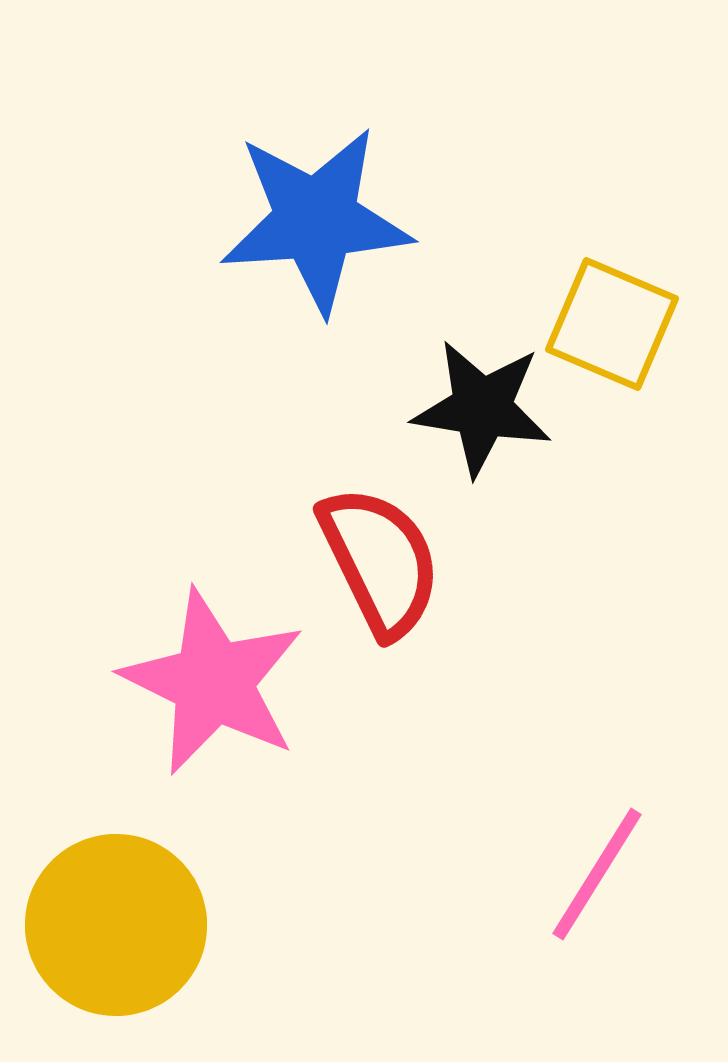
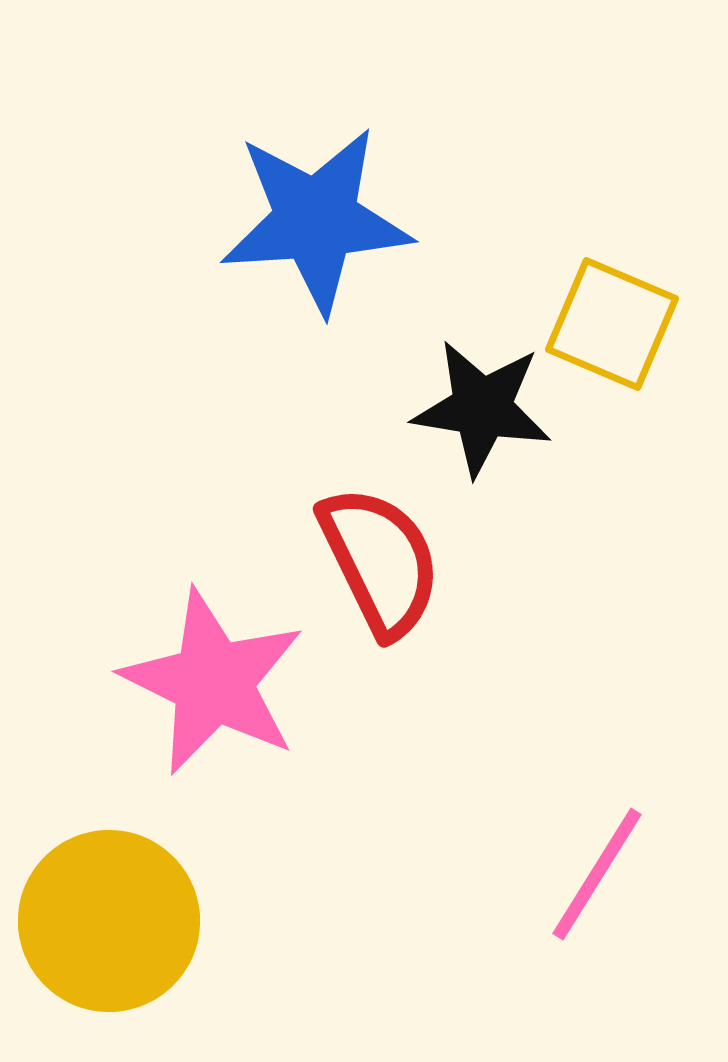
yellow circle: moved 7 px left, 4 px up
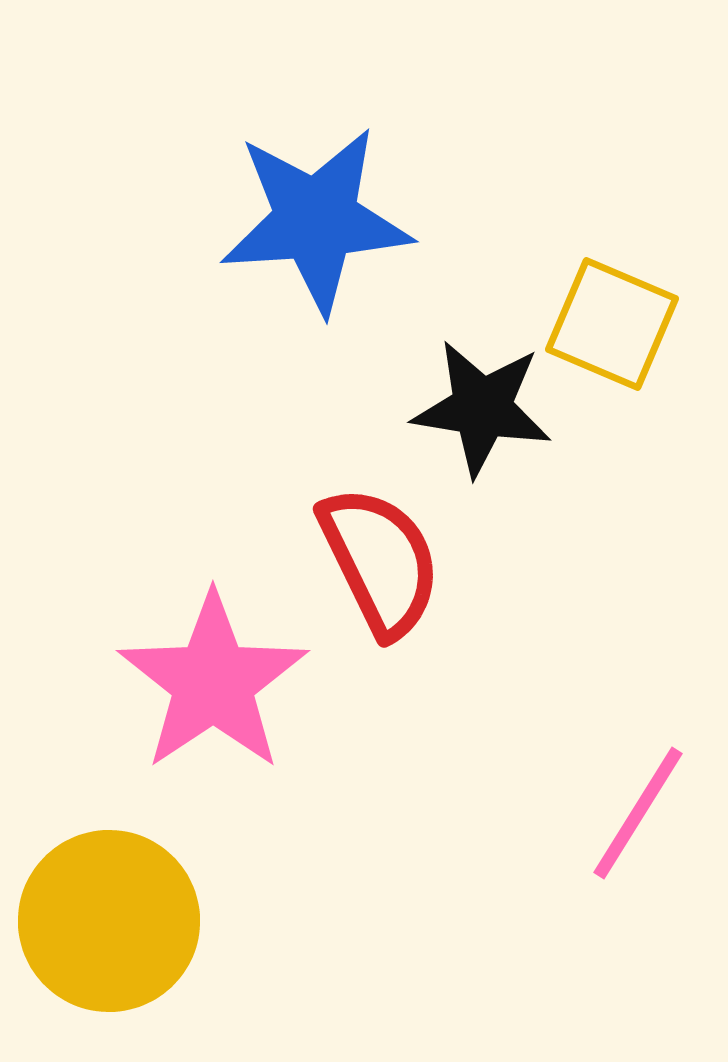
pink star: rotated 12 degrees clockwise
pink line: moved 41 px right, 61 px up
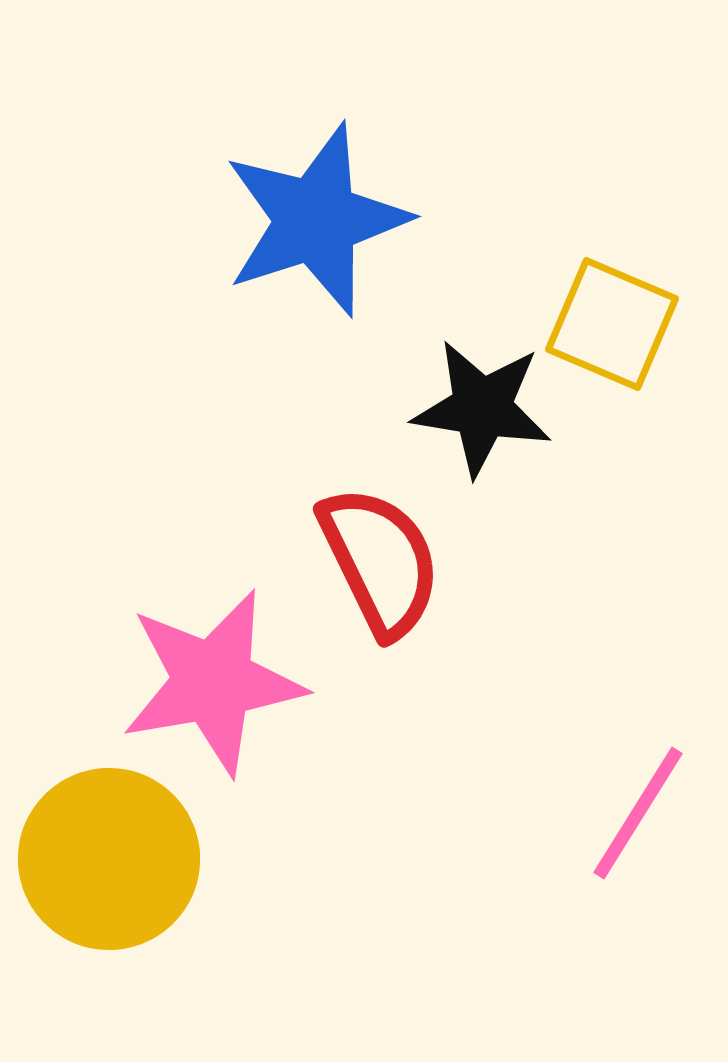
blue star: rotated 14 degrees counterclockwise
pink star: rotated 24 degrees clockwise
yellow circle: moved 62 px up
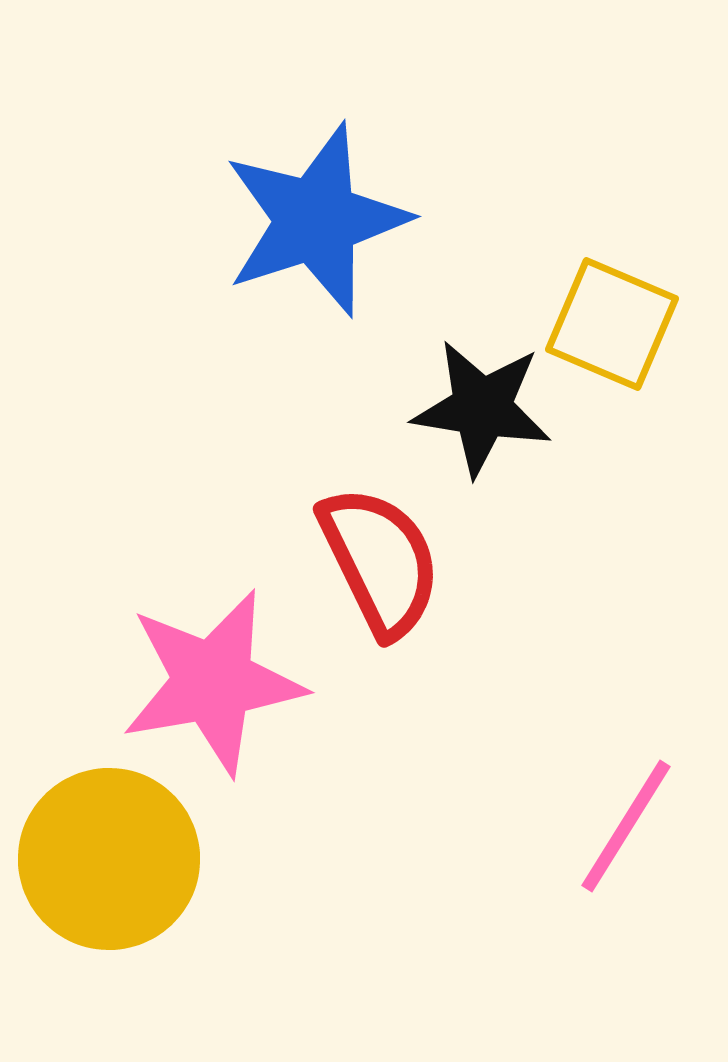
pink line: moved 12 px left, 13 px down
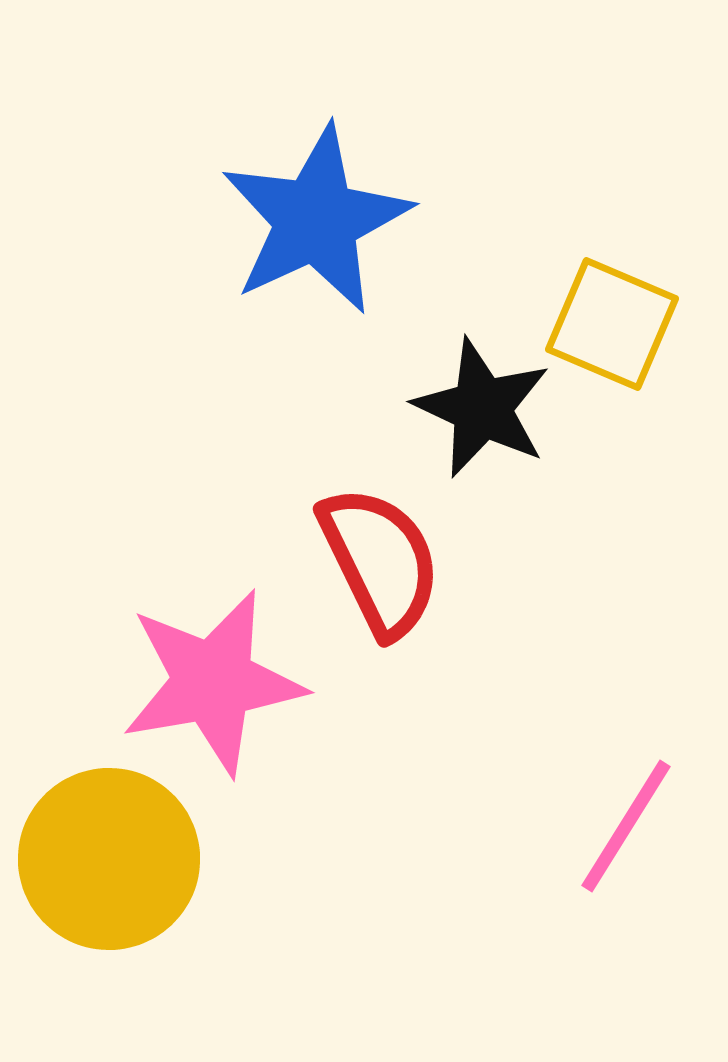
blue star: rotated 7 degrees counterclockwise
black star: rotated 16 degrees clockwise
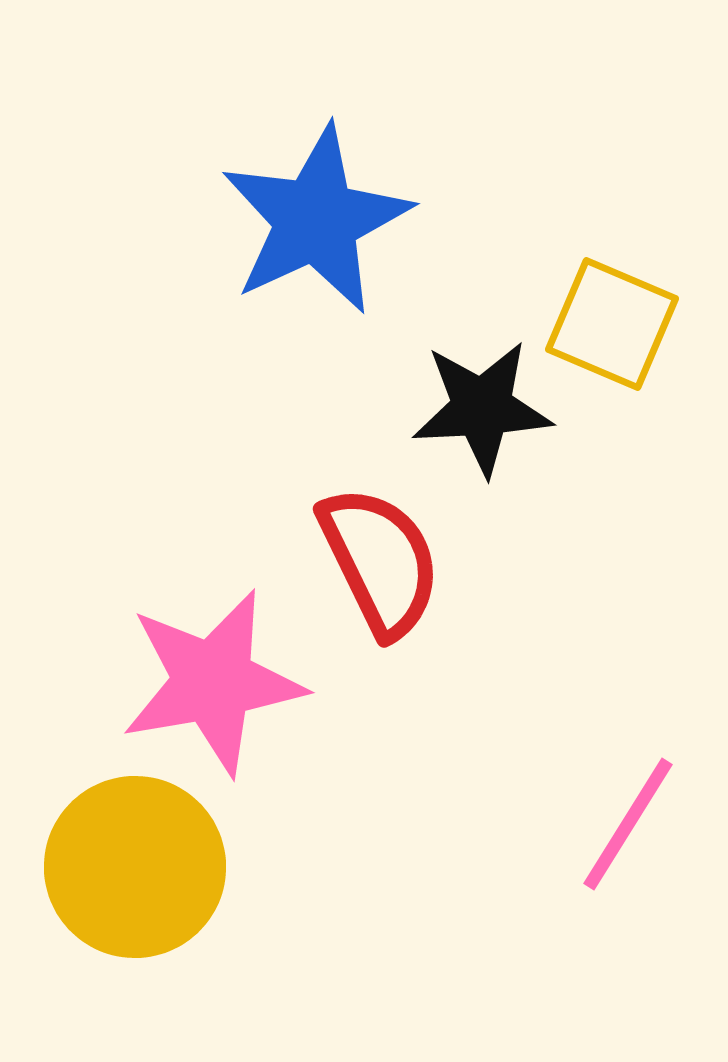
black star: rotated 28 degrees counterclockwise
pink line: moved 2 px right, 2 px up
yellow circle: moved 26 px right, 8 px down
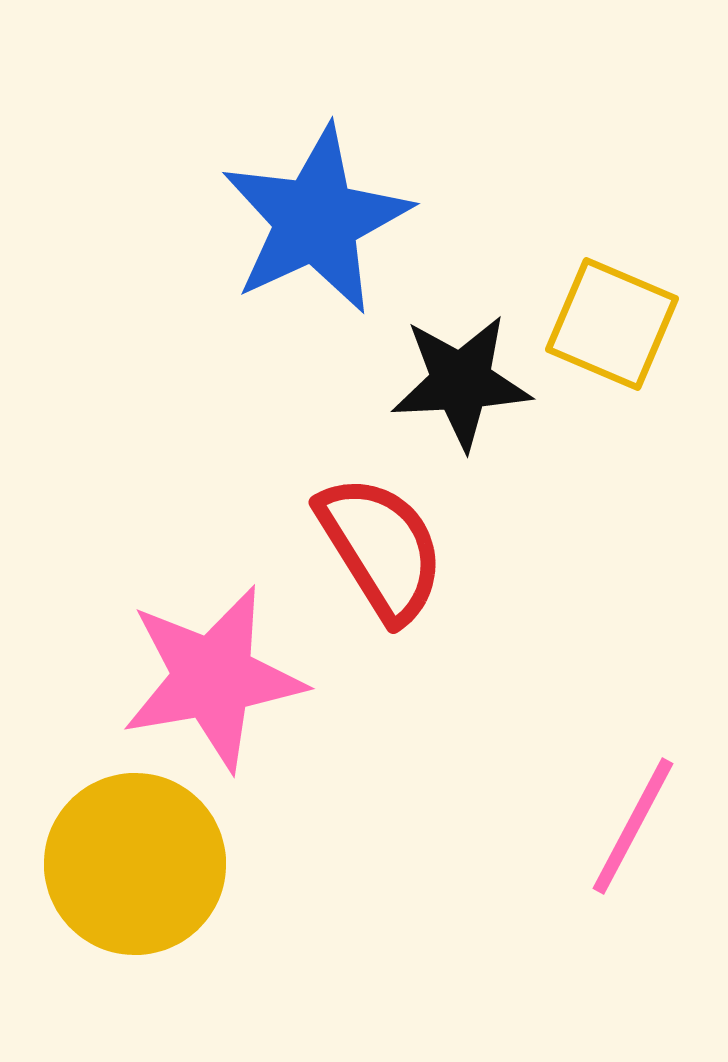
black star: moved 21 px left, 26 px up
red semicircle: moved 1 px right, 13 px up; rotated 6 degrees counterclockwise
pink star: moved 4 px up
pink line: moved 5 px right, 2 px down; rotated 4 degrees counterclockwise
yellow circle: moved 3 px up
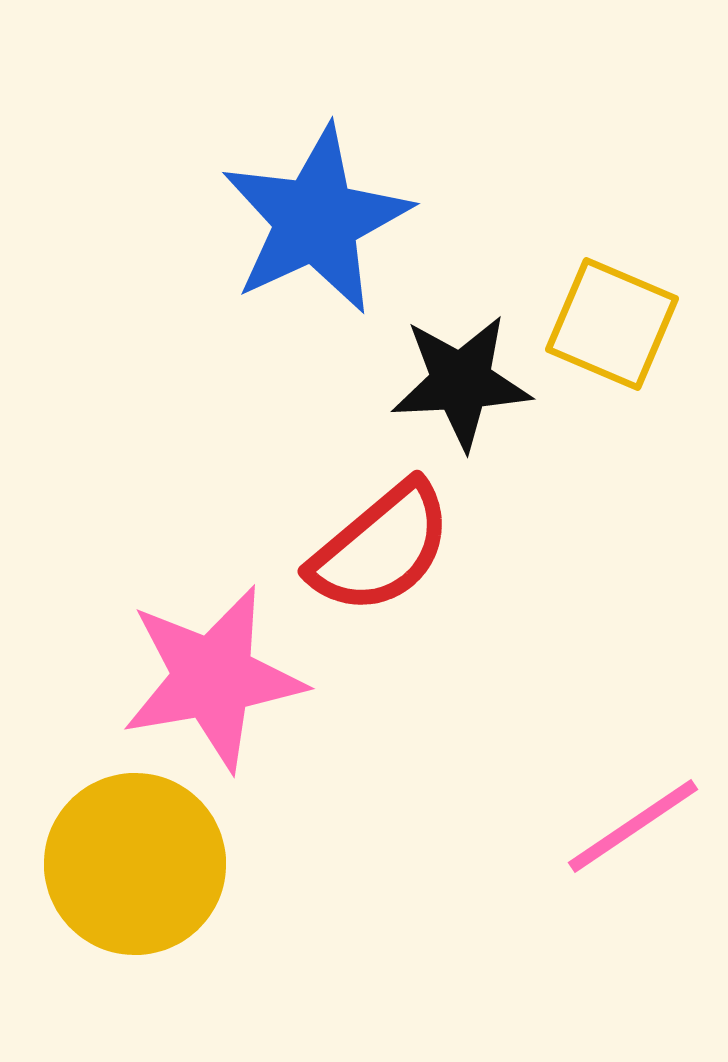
red semicircle: rotated 82 degrees clockwise
pink line: rotated 28 degrees clockwise
